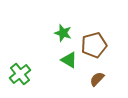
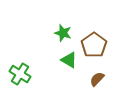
brown pentagon: rotated 20 degrees counterclockwise
green cross: rotated 20 degrees counterclockwise
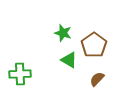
green cross: rotated 35 degrees counterclockwise
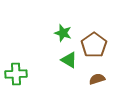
green cross: moved 4 px left
brown semicircle: rotated 28 degrees clockwise
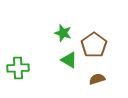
green cross: moved 2 px right, 6 px up
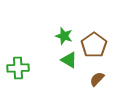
green star: moved 1 px right, 3 px down
brown semicircle: rotated 28 degrees counterclockwise
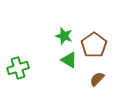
green cross: rotated 15 degrees counterclockwise
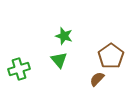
brown pentagon: moved 17 px right, 11 px down
green triangle: moved 10 px left; rotated 18 degrees clockwise
green cross: moved 1 px right, 1 px down
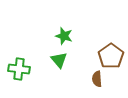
green cross: rotated 25 degrees clockwise
brown semicircle: rotated 49 degrees counterclockwise
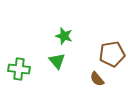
brown pentagon: moved 1 px right, 2 px up; rotated 25 degrees clockwise
green triangle: moved 2 px left, 1 px down
brown semicircle: rotated 35 degrees counterclockwise
